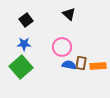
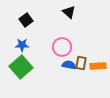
black triangle: moved 2 px up
blue star: moved 2 px left, 1 px down
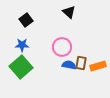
orange rectangle: rotated 14 degrees counterclockwise
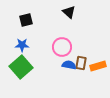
black square: rotated 24 degrees clockwise
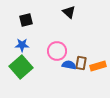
pink circle: moved 5 px left, 4 px down
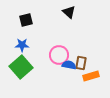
pink circle: moved 2 px right, 4 px down
orange rectangle: moved 7 px left, 10 px down
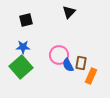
black triangle: rotated 32 degrees clockwise
blue star: moved 1 px right, 2 px down
blue semicircle: moved 1 px left; rotated 128 degrees counterclockwise
orange rectangle: rotated 49 degrees counterclockwise
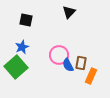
black square: rotated 24 degrees clockwise
blue star: moved 1 px left; rotated 24 degrees counterclockwise
green square: moved 5 px left
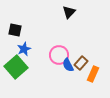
black square: moved 11 px left, 10 px down
blue star: moved 2 px right, 2 px down
brown rectangle: rotated 32 degrees clockwise
orange rectangle: moved 2 px right, 2 px up
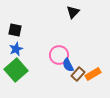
black triangle: moved 4 px right
blue star: moved 8 px left
brown rectangle: moved 3 px left, 11 px down
green square: moved 3 px down
orange rectangle: rotated 35 degrees clockwise
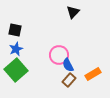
brown rectangle: moved 9 px left, 6 px down
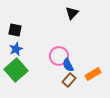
black triangle: moved 1 px left, 1 px down
pink circle: moved 1 px down
